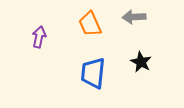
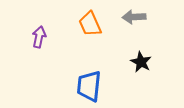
blue trapezoid: moved 4 px left, 13 px down
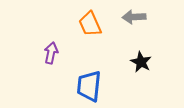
purple arrow: moved 12 px right, 16 px down
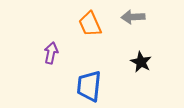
gray arrow: moved 1 px left
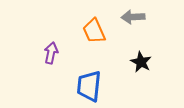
orange trapezoid: moved 4 px right, 7 px down
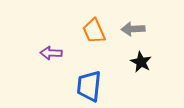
gray arrow: moved 12 px down
purple arrow: rotated 100 degrees counterclockwise
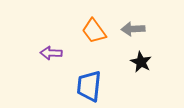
orange trapezoid: rotated 12 degrees counterclockwise
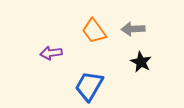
purple arrow: rotated 10 degrees counterclockwise
blue trapezoid: rotated 24 degrees clockwise
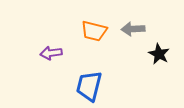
orange trapezoid: rotated 40 degrees counterclockwise
black star: moved 18 px right, 8 px up
blue trapezoid: rotated 16 degrees counterclockwise
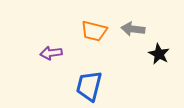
gray arrow: rotated 10 degrees clockwise
